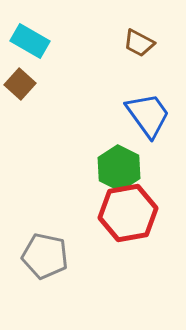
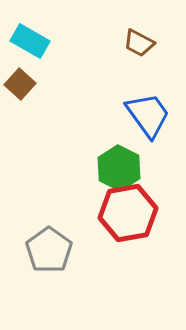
gray pentagon: moved 4 px right, 6 px up; rotated 24 degrees clockwise
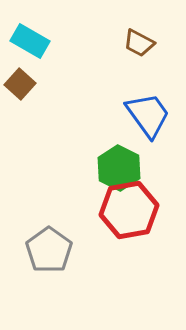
red hexagon: moved 1 px right, 3 px up
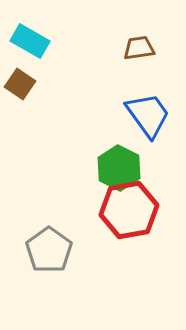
brown trapezoid: moved 5 px down; rotated 144 degrees clockwise
brown square: rotated 8 degrees counterclockwise
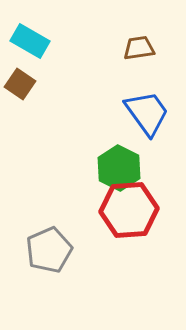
blue trapezoid: moved 1 px left, 2 px up
red hexagon: rotated 6 degrees clockwise
gray pentagon: rotated 12 degrees clockwise
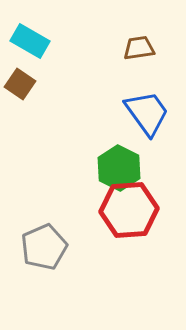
gray pentagon: moved 5 px left, 3 px up
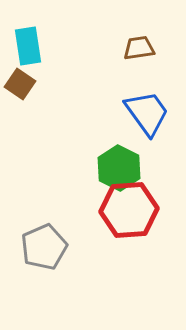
cyan rectangle: moved 2 px left, 5 px down; rotated 51 degrees clockwise
